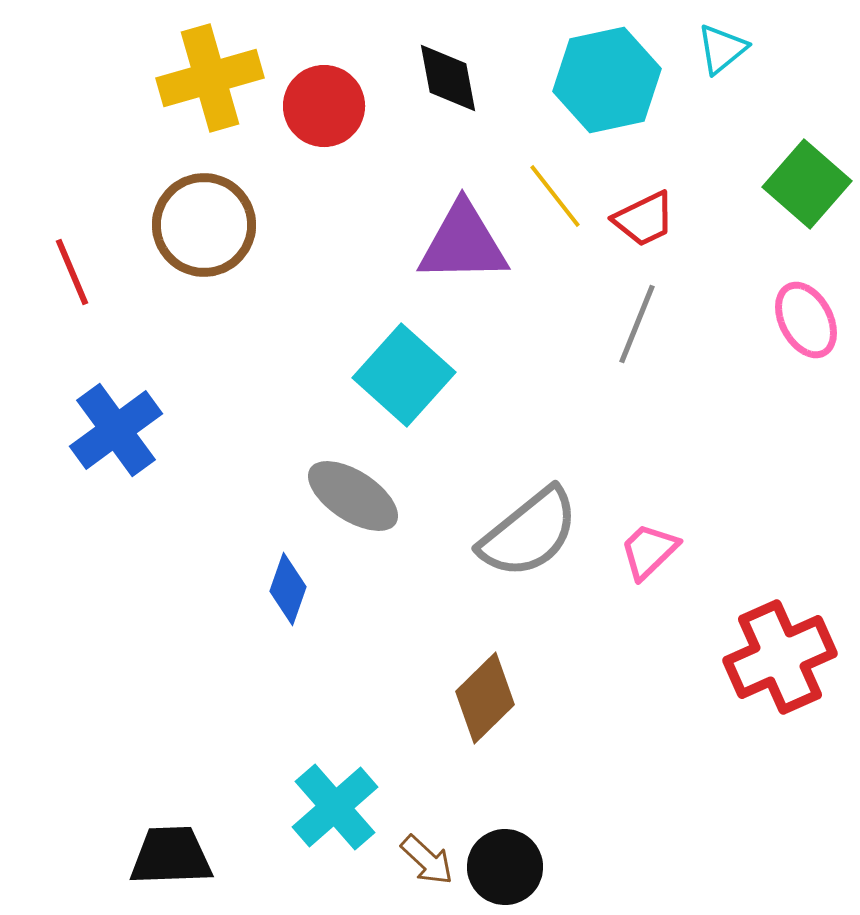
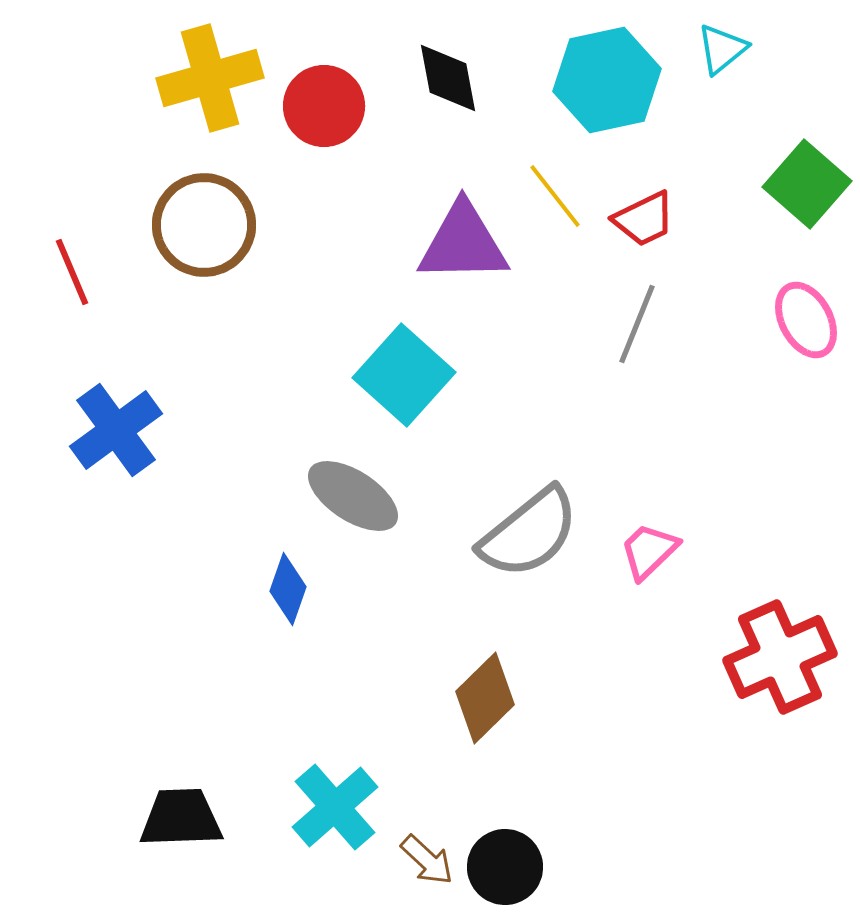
black trapezoid: moved 10 px right, 38 px up
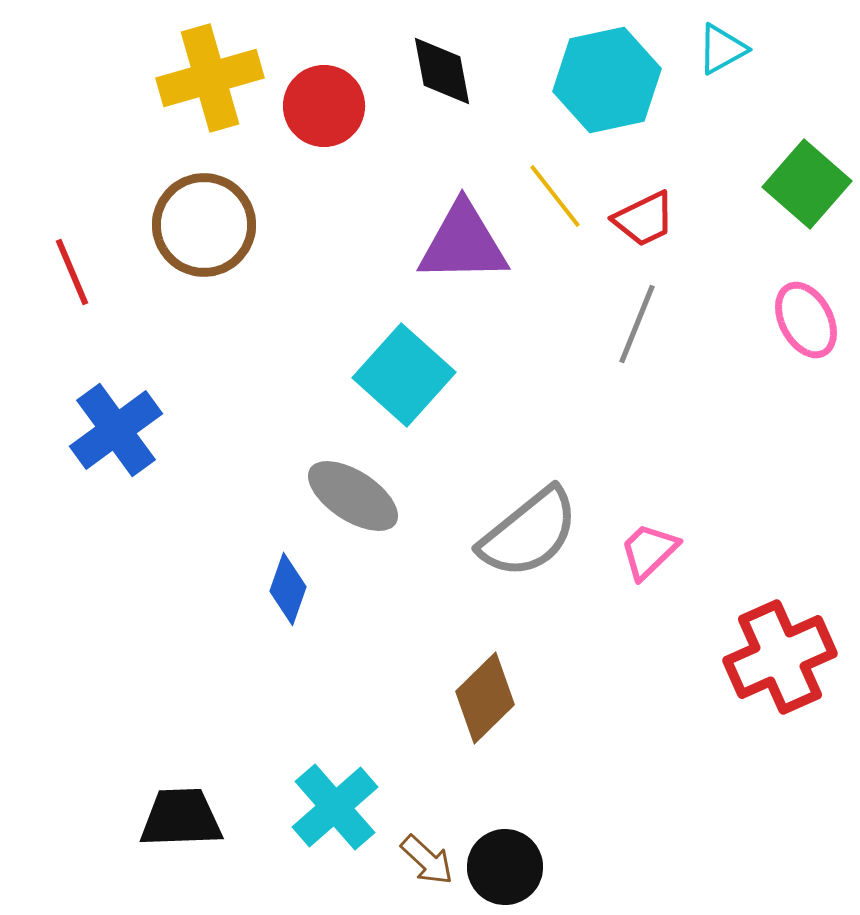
cyan triangle: rotated 10 degrees clockwise
black diamond: moved 6 px left, 7 px up
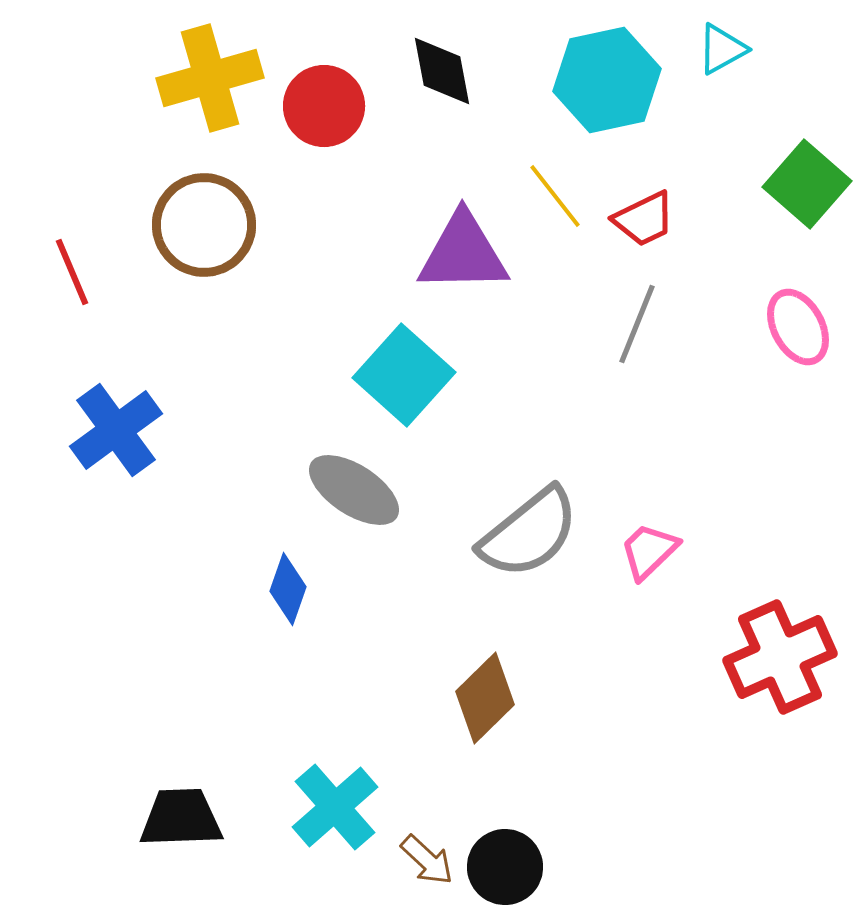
purple triangle: moved 10 px down
pink ellipse: moved 8 px left, 7 px down
gray ellipse: moved 1 px right, 6 px up
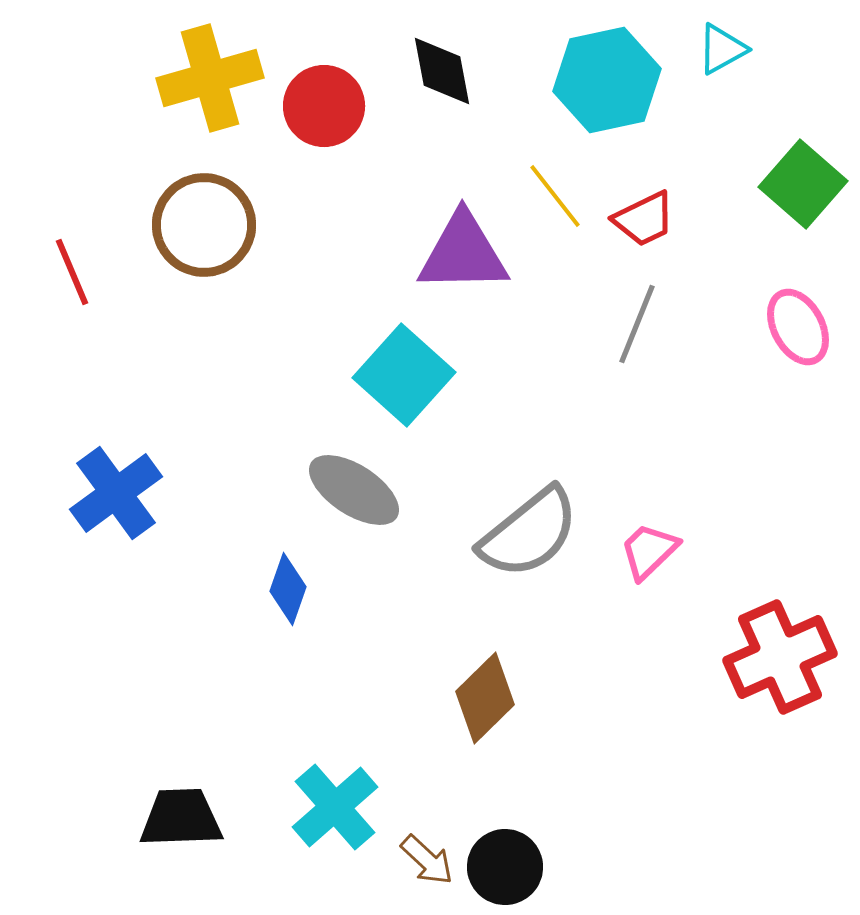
green square: moved 4 px left
blue cross: moved 63 px down
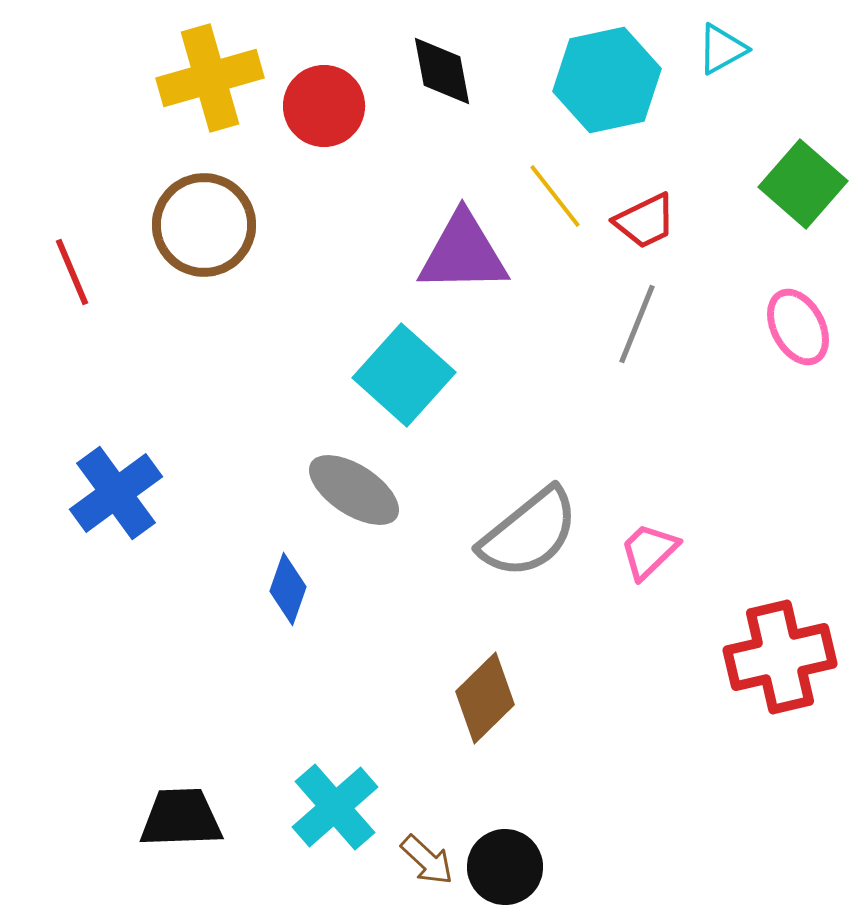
red trapezoid: moved 1 px right, 2 px down
red cross: rotated 11 degrees clockwise
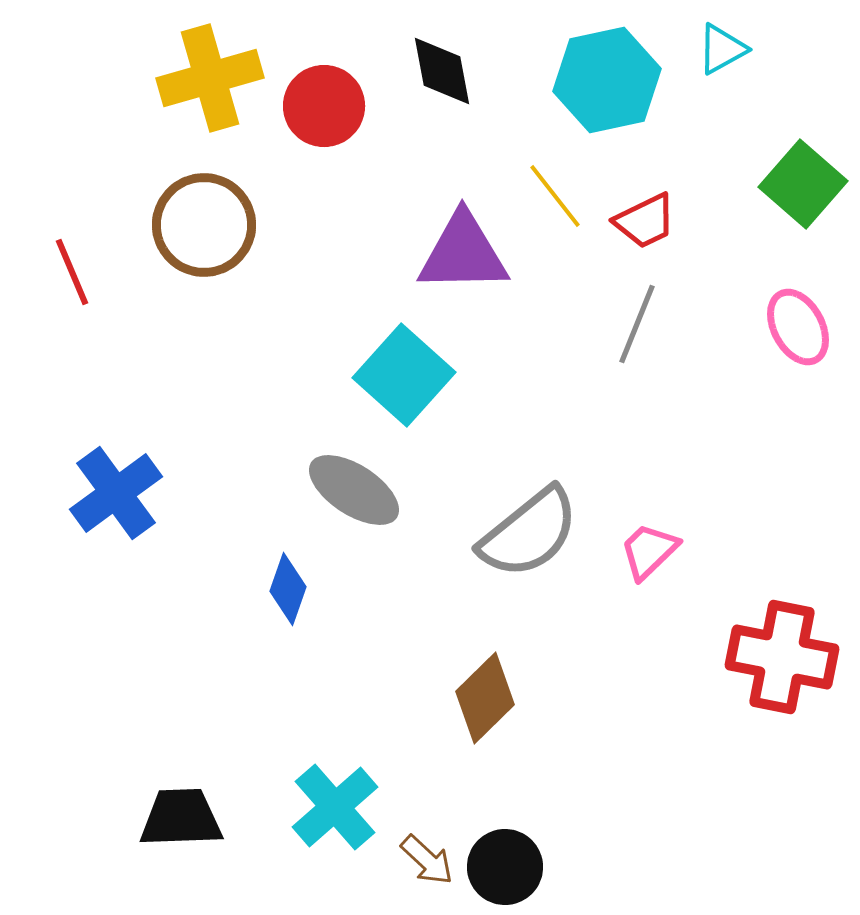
red cross: moved 2 px right; rotated 24 degrees clockwise
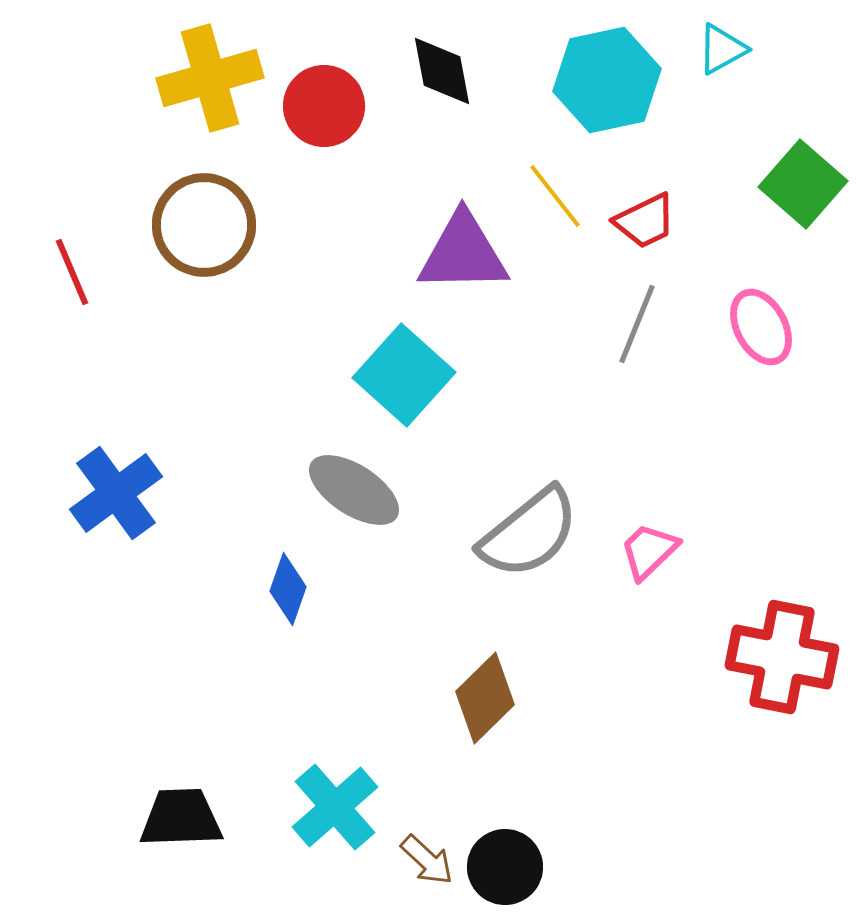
pink ellipse: moved 37 px left
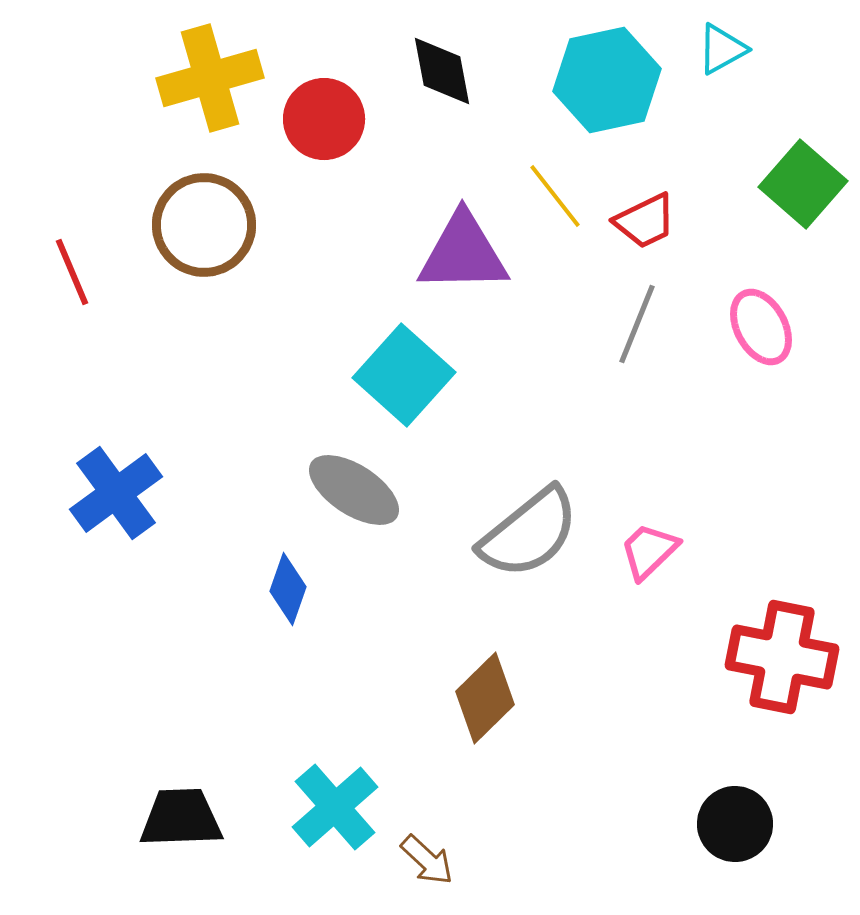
red circle: moved 13 px down
black circle: moved 230 px right, 43 px up
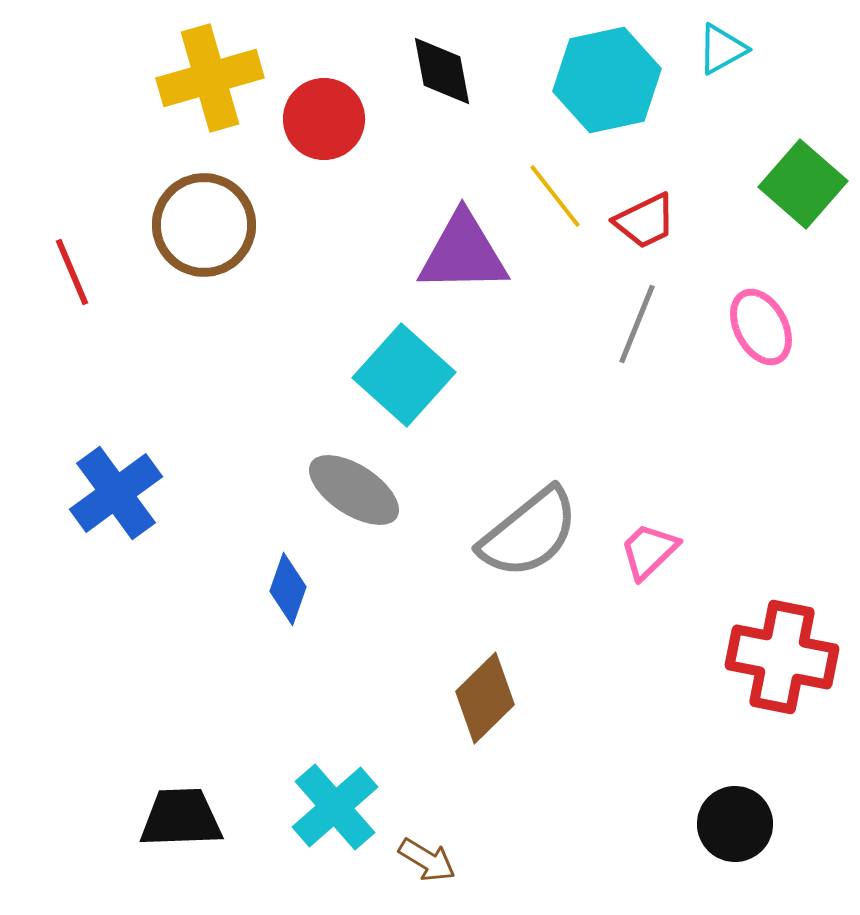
brown arrow: rotated 12 degrees counterclockwise
